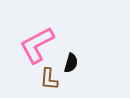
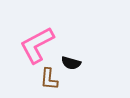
black semicircle: rotated 90 degrees clockwise
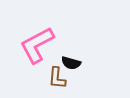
brown L-shape: moved 8 px right, 1 px up
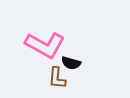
pink L-shape: moved 8 px right; rotated 123 degrees counterclockwise
